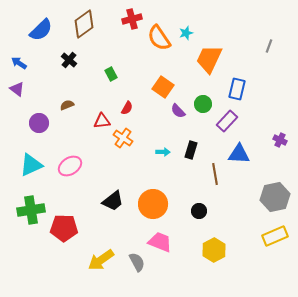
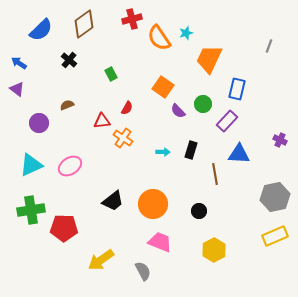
gray semicircle: moved 6 px right, 9 px down
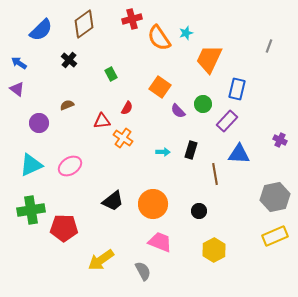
orange square: moved 3 px left
